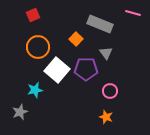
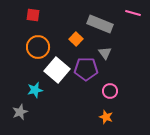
red square: rotated 32 degrees clockwise
gray triangle: moved 1 px left
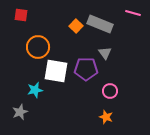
red square: moved 12 px left
orange square: moved 13 px up
white square: moved 1 px left, 1 px down; rotated 30 degrees counterclockwise
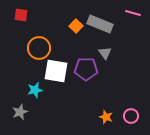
orange circle: moved 1 px right, 1 px down
pink circle: moved 21 px right, 25 px down
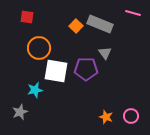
red square: moved 6 px right, 2 px down
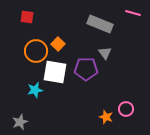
orange square: moved 18 px left, 18 px down
orange circle: moved 3 px left, 3 px down
white square: moved 1 px left, 1 px down
gray star: moved 10 px down
pink circle: moved 5 px left, 7 px up
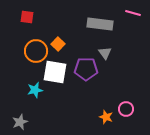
gray rectangle: rotated 15 degrees counterclockwise
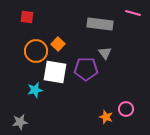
gray star: rotated 14 degrees clockwise
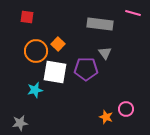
gray star: moved 1 px down
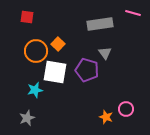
gray rectangle: rotated 15 degrees counterclockwise
purple pentagon: moved 1 px right, 1 px down; rotated 15 degrees clockwise
gray star: moved 7 px right, 5 px up; rotated 14 degrees counterclockwise
